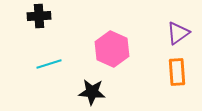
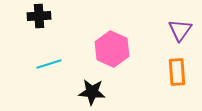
purple triangle: moved 2 px right, 3 px up; rotated 20 degrees counterclockwise
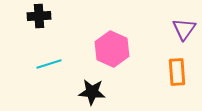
purple triangle: moved 4 px right, 1 px up
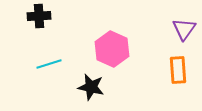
orange rectangle: moved 1 px right, 2 px up
black star: moved 1 px left, 5 px up; rotated 8 degrees clockwise
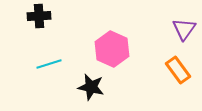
orange rectangle: rotated 32 degrees counterclockwise
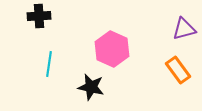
purple triangle: rotated 40 degrees clockwise
cyan line: rotated 65 degrees counterclockwise
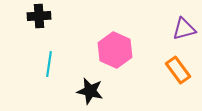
pink hexagon: moved 3 px right, 1 px down
black star: moved 1 px left, 4 px down
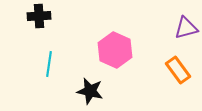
purple triangle: moved 2 px right, 1 px up
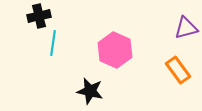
black cross: rotated 10 degrees counterclockwise
cyan line: moved 4 px right, 21 px up
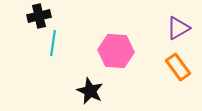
purple triangle: moved 8 px left; rotated 15 degrees counterclockwise
pink hexagon: moved 1 px right, 1 px down; rotated 20 degrees counterclockwise
orange rectangle: moved 3 px up
black star: rotated 12 degrees clockwise
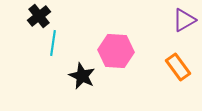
black cross: rotated 25 degrees counterclockwise
purple triangle: moved 6 px right, 8 px up
black star: moved 8 px left, 15 px up
